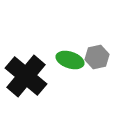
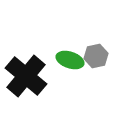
gray hexagon: moved 1 px left, 1 px up
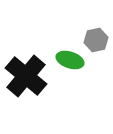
gray hexagon: moved 16 px up
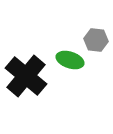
gray hexagon: rotated 20 degrees clockwise
